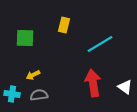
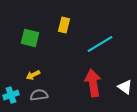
green square: moved 5 px right; rotated 12 degrees clockwise
cyan cross: moved 1 px left, 1 px down; rotated 28 degrees counterclockwise
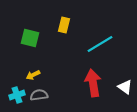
cyan cross: moved 6 px right
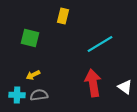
yellow rectangle: moved 1 px left, 9 px up
cyan cross: rotated 21 degrees clockwise
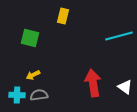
cyan line: moved 19 px right, 8 px up; rotated 16 degrees clockwise
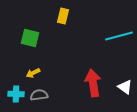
yellow arrow: moved 2 px up
cyan cross: moved 1 px left, 1 px up
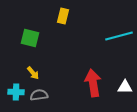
yellow arrow: rotated 104 degrees counterclockwise
white triangle: rotated 35 degrees counterclockwise
cyan cross: moved 2 px up
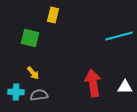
yellow rectangle: moved 10 px left, 1 px up
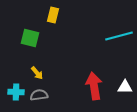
yellow arrow: moved 4 px right
red arrow: moved 1 px right, 3 px down
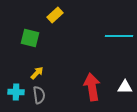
yellow rectangle: moved 2 px right; rotated 35 degrees clockwise
cyan line: rotated 16 degrees clockwise
yellow arrow: rotated 96 degrees counterclockwise
red arrow: moved 2 px left, 1 px down
gray semicircle: rotated 90 degrees clockwise
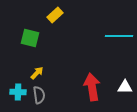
cyan cross: moved 2 px right
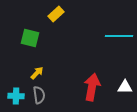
yellow rectangle: moved 1 px right, 1 px up
red arrow: rotated 20 degrees clockwise
cyan cross: moved 2 px left, 4 px down
